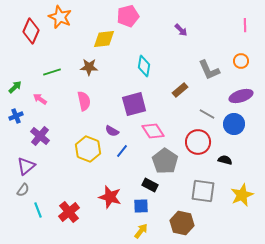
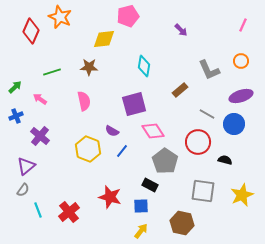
pink line: moved 2 px left; rotated 24 degrees clockwise
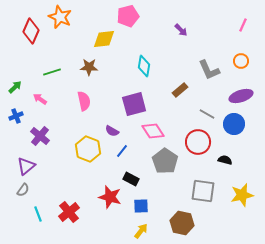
black rectangle: moved 19 px left, 6 px up
yellow star: rotated 10 degrees clockwise
cyan line: moved 4 px down
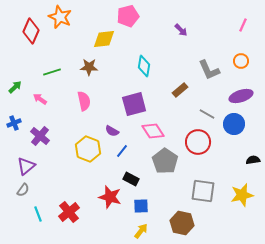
blue cross: moved 2 px left, 7 px down
black semicircle: moved 28 px right; rotated 24 degrees counterclockwise
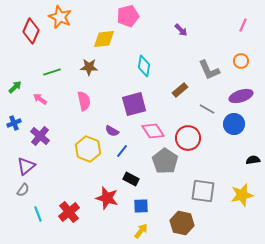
gray line: moved 5 px up
red circle: moved 10 px left, 4 px up
red star: moved 3 px left, 1 px down
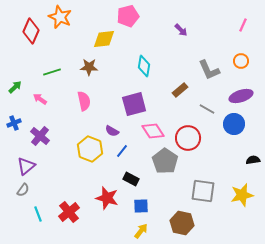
yellow hexagon: moved 2 px right
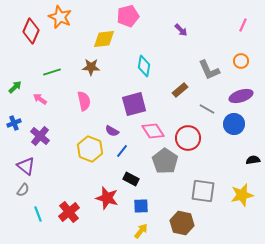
brown star: moved 2 px right
purple triangle: rotated 42 degrees counterclockwise
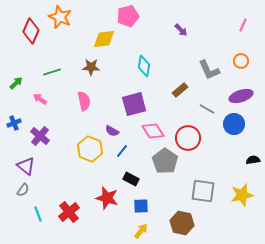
green arrow: moved 1 px right, 4 px up
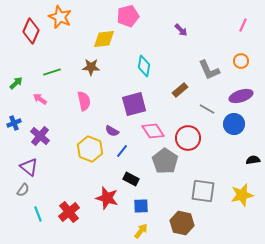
purple triangle: moved 3 px right, 1 px down
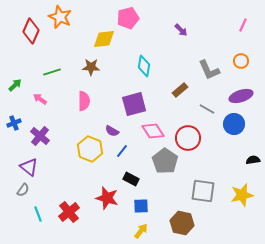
pink pentagon: moved 2 px down
green arrow: moved 1 px left, 2 px down
pink semicircle: rotated 12 degrees clockwise
